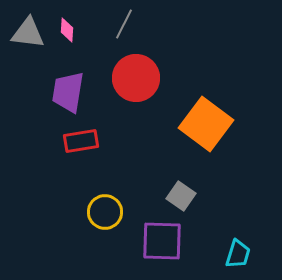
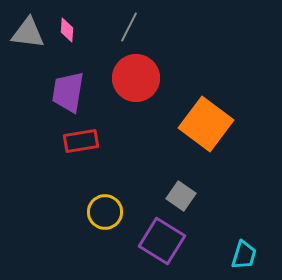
gray line: moved 5 px right, 3 px down
purple square: rotated 30 degrees clockwise
cyan trapezoid: moved 6 px right, 1 px down
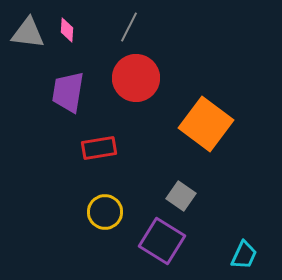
red rectangle: moved 18 px right, 7 px down
cyan trapezoid: rotated 8 degrees clockwise
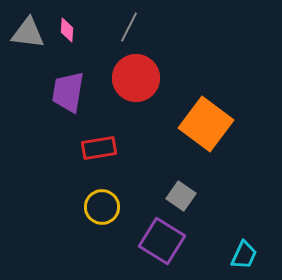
yellow circle: moved 3 px left, 5 px up
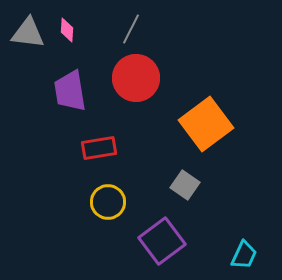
gray line: moved 2 px right, 2 px down
purple trapezoid: moved 2 px right, 1 px up; rotated 18 degrees counterclockwise
orange square: rotated 16 degrees clockwise
gray square: moved 4 px right, 11 px up
yellow circle: moved 6 px right, 5 px up
purple square: rotated 21 degrees clockwise
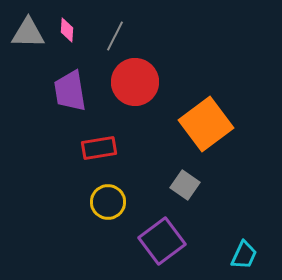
gray line: moved 16 px left, 7 px down
gray triangle: rotated 6 degrees counterclockwise
red circle: moved 1 px left, 4 px down
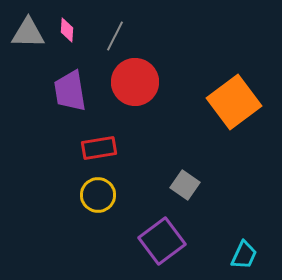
orange square: moved 28 px right, 22 px up
yellow circle: moved 10 px left, 7 px up
